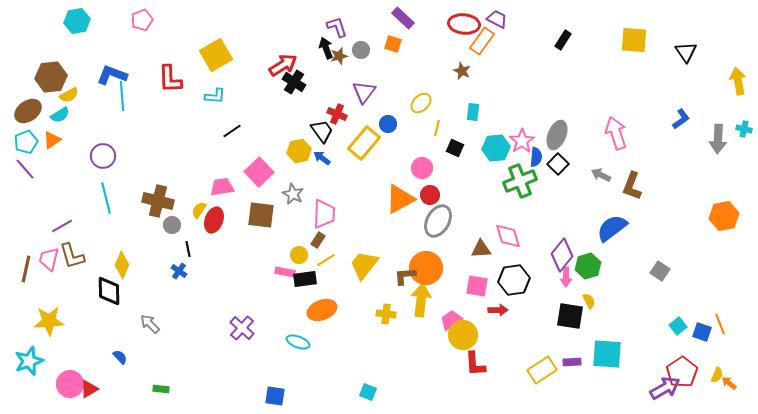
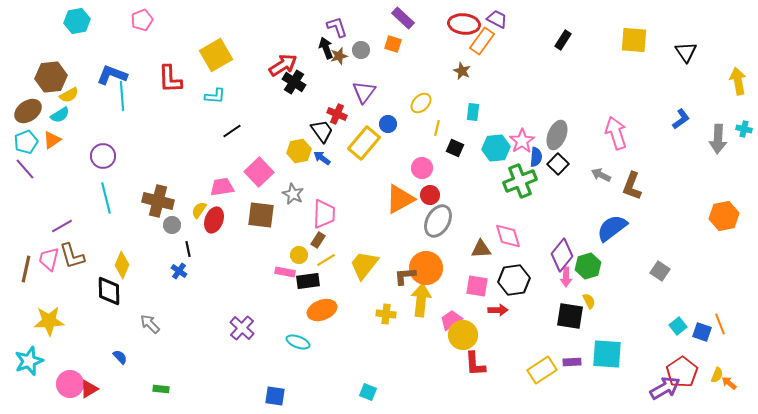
black rectangle at (305, 279): moved 3 px right, 2 px down
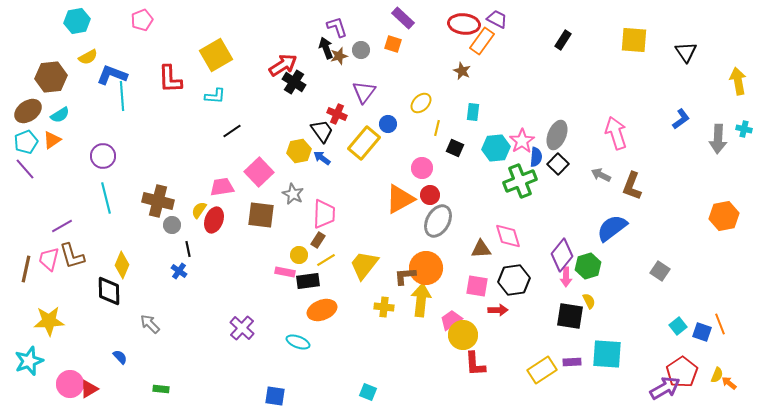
yellow semicircle at (69, 95): moved 19 px right, 38 px up
yellow cross at (386, 314): moved 2 px left, 7 px up
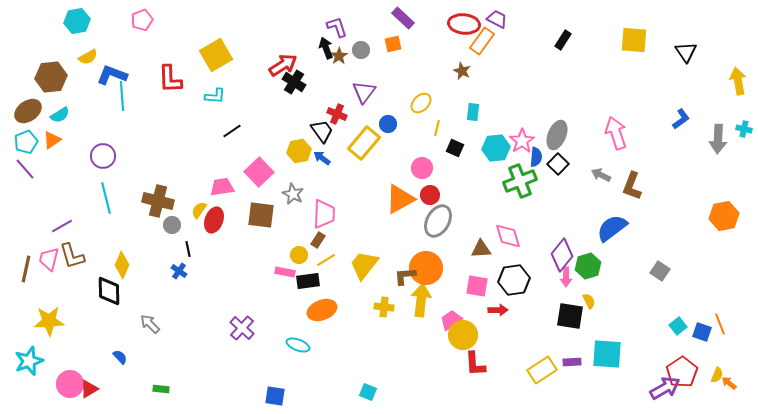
orange square at (393, 44): rotated 30 degrees counterclockwise
brown star at (339, 56): rotated 18 degrees counterclockwise
cyan ellipse at (298, 342): moved 3 px down
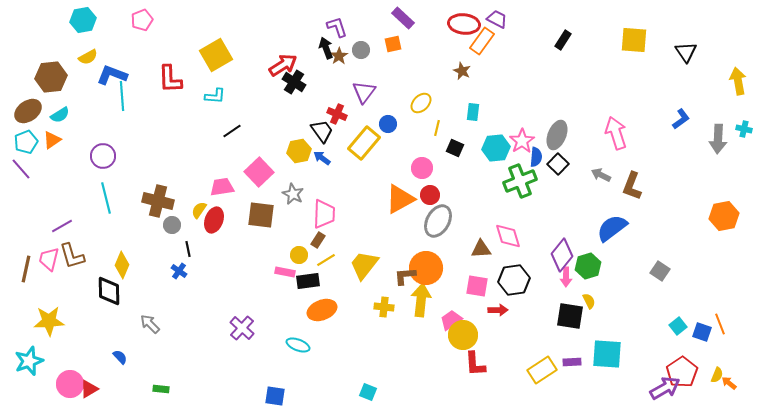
cyan hexagon at (77, 21): moved 6 px right, 1 px up
purple line at (25, 169): moved 4 px left
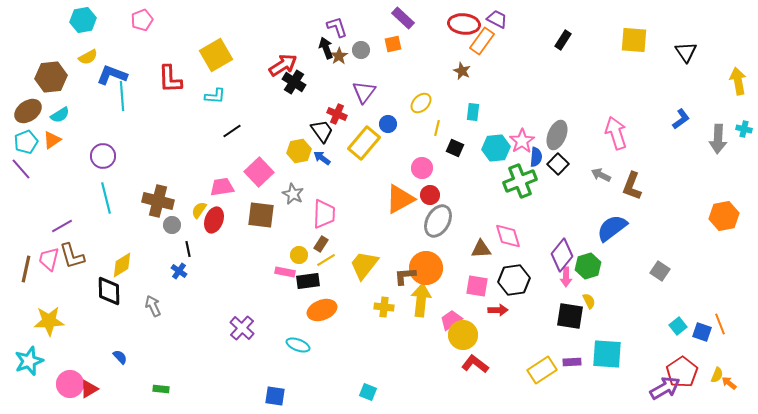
brown rectangle at (318, 240): moved 3 px right, 4 px down
yellow diamond at (122, 265): rotated 36 degrees clockwise
gray arrow at (150, 324): moved 3 px right, 18 px up; rotated 20 degrees clockwise
red L-shape at (475, 364): rotated 132 degrees clockwise
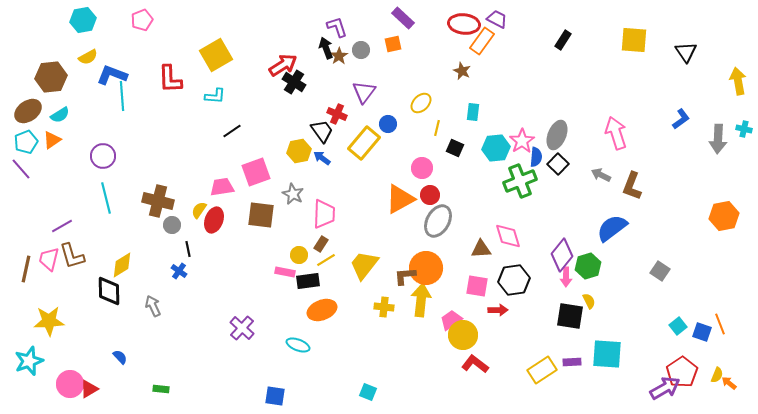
pink square at (259, 172): moved 3 px left; rotated 24 degrees clockwise
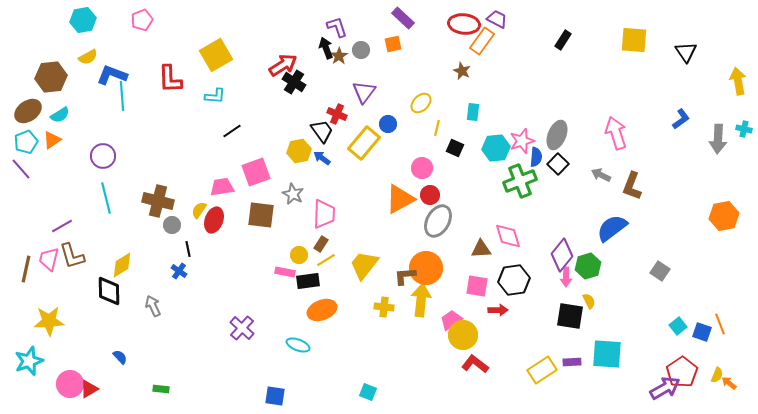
pink star at (522, 141): rotated 15 degrees clockwise
